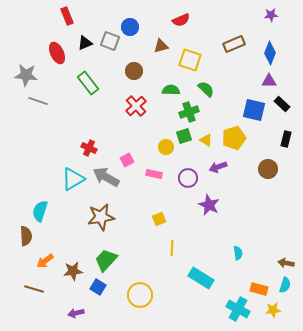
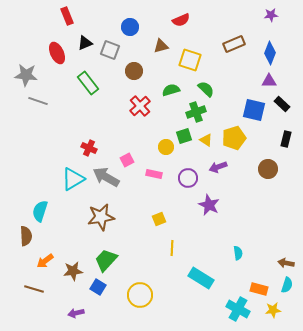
gray square at (110, 41): moved 9 px down
green semicircle at (171, 90): rotated 18 degrees counterclockwise
red cross at (136, 106): moved 4 px right
green cross at (189, 112): moved 7 px right
cyan semicircle at (285, 285): moved 2 px right
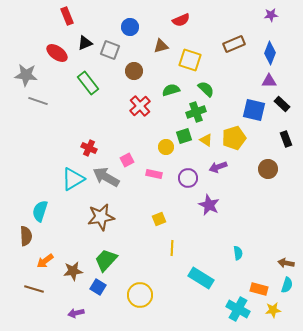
red ellipse at (57, 53): rotated 30 degrees counterclockwise
black rectangle at (286, 139): rotated 35 degrees counterclockwise
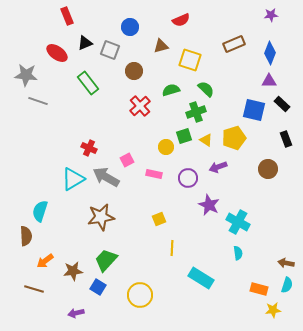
cyan cross at (238, 309): moved 87 px up
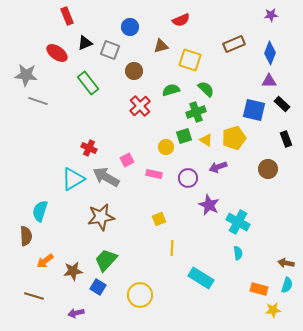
brown line at (34, 289): moved 7 px down
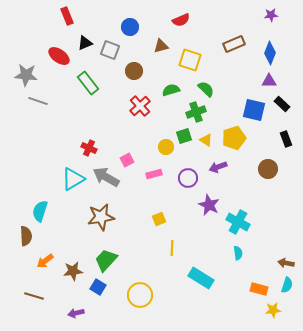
red ellipse at (57, 53): moved 2 px right, 3 px down
pink rectangle at (154, 174): rotated 28 degrees counterclockwise
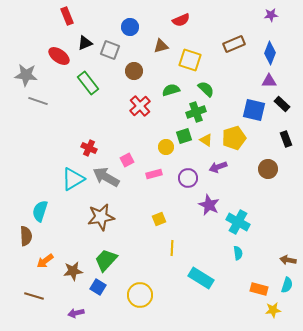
brown arrow at (286, 263): moved 2 px right, 3 px up
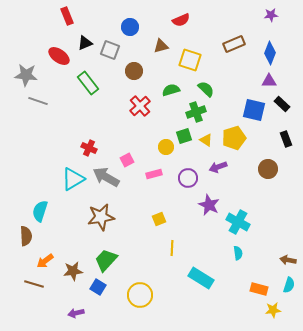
cyan semicircle at (287, 285): moved 2 px right
brown line at (34, 296): moved 12 px up
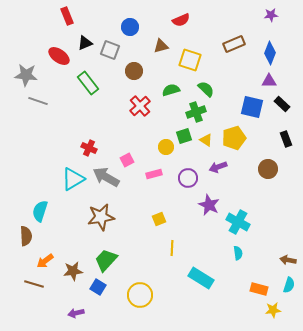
blue square at (254, 110): moved 2 px left, 3 px up
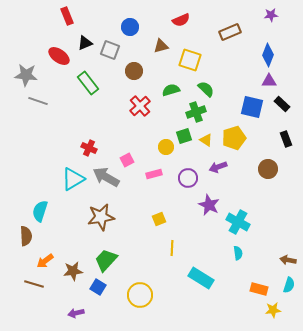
brown rectangle at (234, 44): moved 4 px left, 12 px up
blue diamond at (270, 53): moved 2 px left, 2 px down
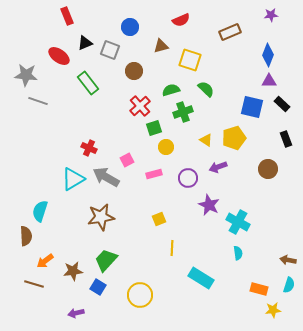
green cross at (196, 112): moved 13 px left
green square at (184, 136): moved 30 px left, 8 px up
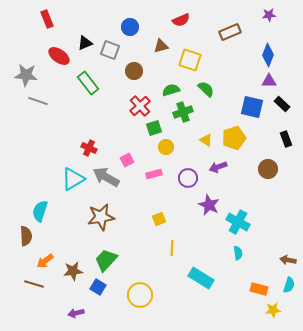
purple star at (271, 15): moved 2 px left
red rectangle at (67, 16): moved 20 px left, 3 px down
